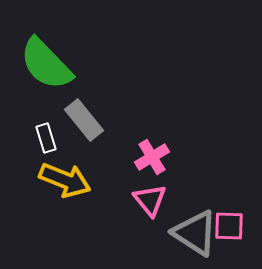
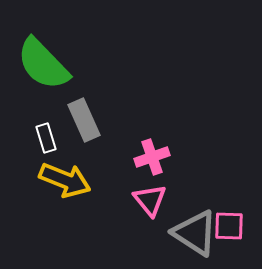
green semicircle: moved 3 px left
gray rectangle: rotated 15 degrees clockwise
pink cross: rotated 12 degrees clockwise
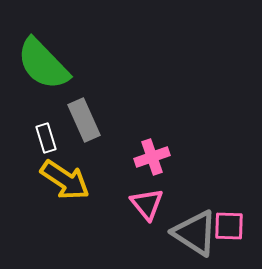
yellow arrow: rotated 12 degrees clockwise
pink triangle: moved 3 px left, 4 px down
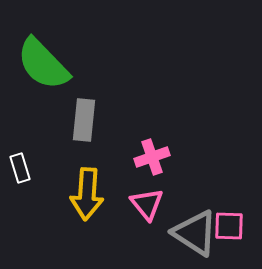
gray rectangle: rotated 30 degrees clockwise
white rectangle: moved 26 px left, 30 px down
yellow arrow: moved 22 px right, 14 px down; rotated 60 degrees clockwise
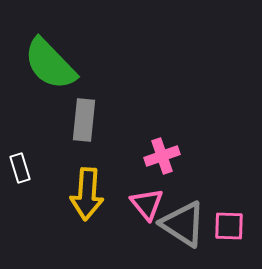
green semicircle: moved 7 px right
pink cross: moved 10 px right, 1 px up
gray triangle: moved 12 px left, 9 px up
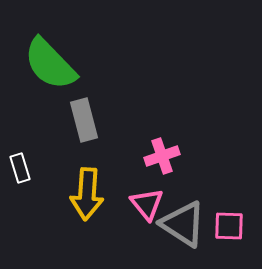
gray rectangle: rotated 21 degrees counterclockwise
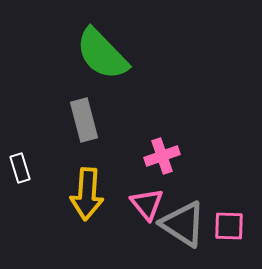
green semicircle: moved 52 px right, 10 px up
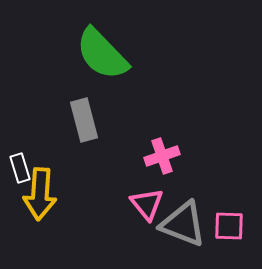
yellow arrow: moved 47 px left
gray triangle: rotated 12 degrees counterclockwise
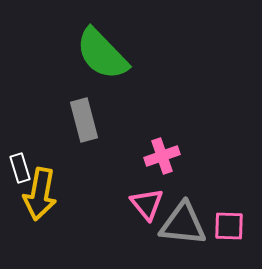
yellow arrow: rotated 6 degrees clockwise
gray triangle: rotated 15 degrees counterclockwise
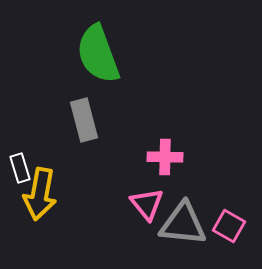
green semicircle: moved 4 px left; rotated 24 degrees clockwise
pink cross: moved 3 px right, 1 px down; rotated 20 degrees clockwise
pink square: rotated 28 degrees clockwise
